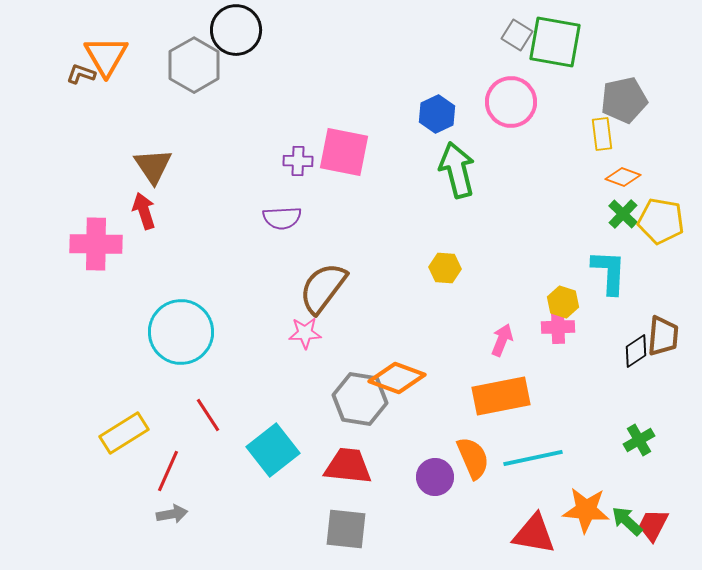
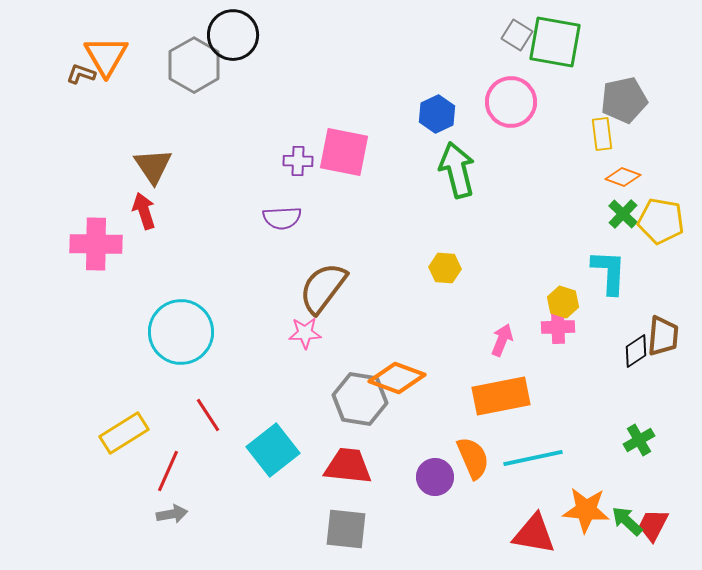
black circle at (236, 30): moved 3 px left, 5 px down
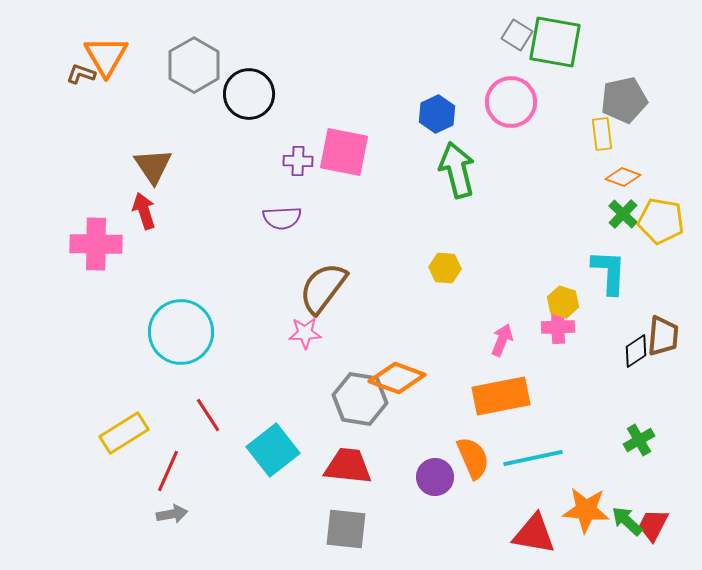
black circle at (233, 35): moved 16 px right, 59 px down
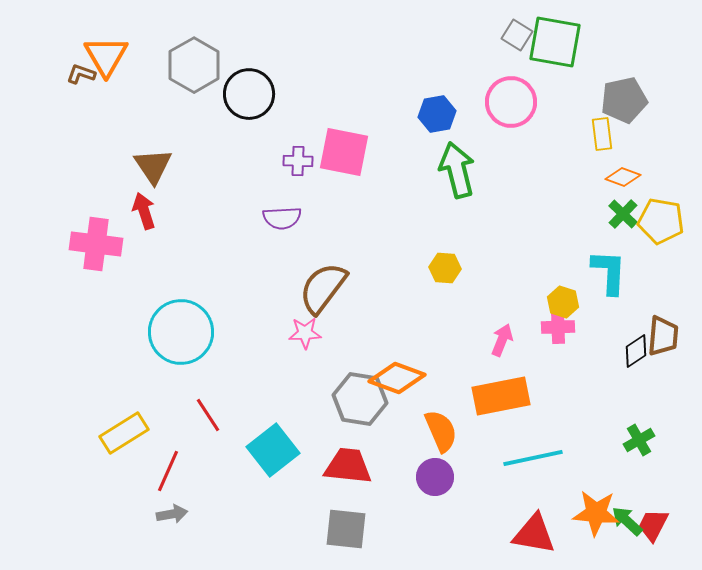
blue hexagon at (437, 114): rotated 15 degrees clockwise
pink cross at (96, 244): rotated 6 degrees clockwise
orange semicircle at (473, 458): moved 32 px left, 27 px up
orange star at (586, 510): moved 10 px right, 3 px down
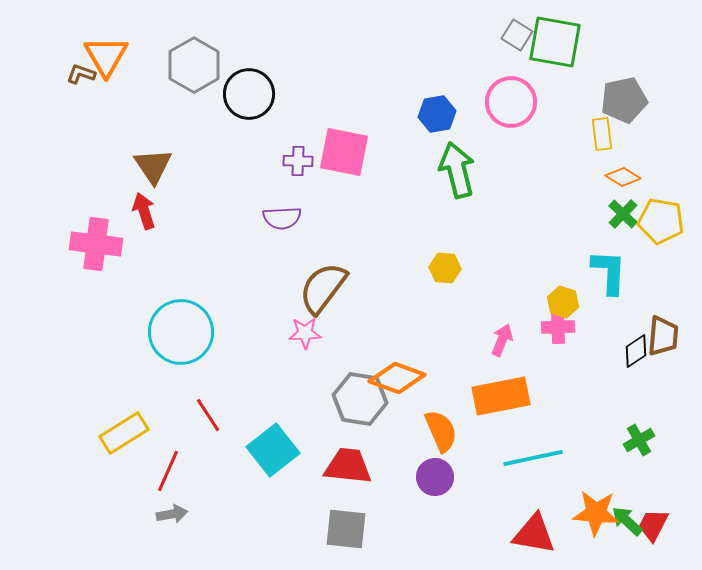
orange diamond at (623, 177): rotated 12 degrees clockwise
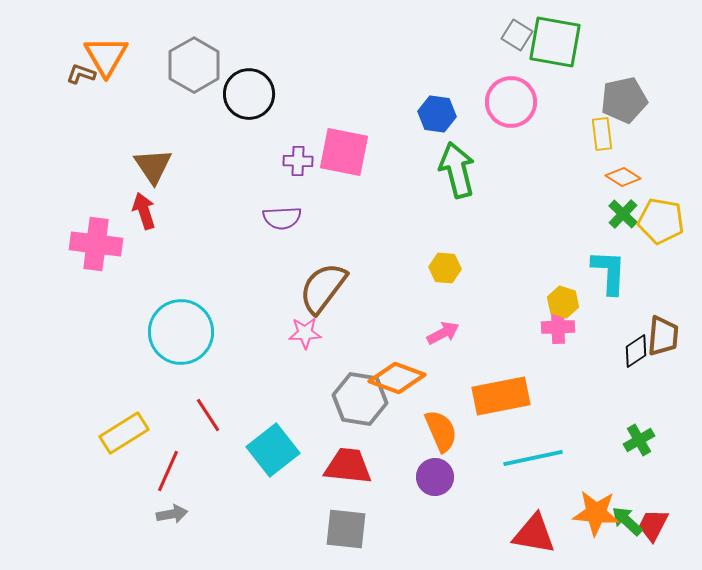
blue hexagon at (437, 114): rotated 18 degrees clockwise
pink arrow at (502, 340): moved 59 px left, 7 px up; rotated 40 degrees clockwise
